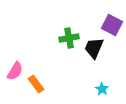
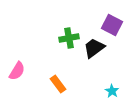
black trapezoid: rotated 30 degrees clockwise
pink semicircle: moved 2 px right
orange rectangle: moved 22 px right
cyan star: moved 10 px right, 2 px down
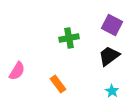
black trapezoid: moved 15 px right, 8 px down
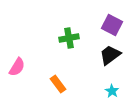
black trapezoid: moved 1 px right, 1 px up
pink semicircle: moved 4 px up
